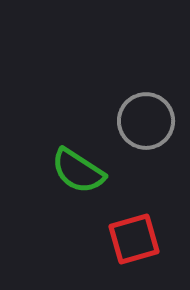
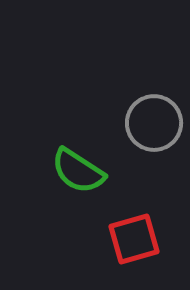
gray circle: moved 8 px right, 2 px down
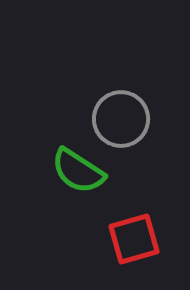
gray circle: moved 33 px left, 4 px up
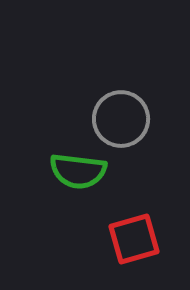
green semicircle: rotated 26 degrees counterclockwise
